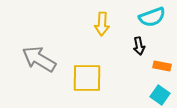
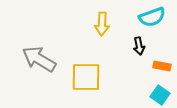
yellow square: moved 1 px left, 1 px up
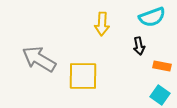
yellow square: moved 3 px left, 1 px up
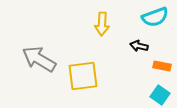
cyan semicircle: moved 3 px right
black arrow: rotated 114 degrees clockwise
yellow square: rotated 8 degrees counterclockwise
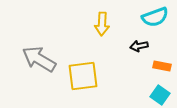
black arrow: rotated 24 degrees counterclockwise
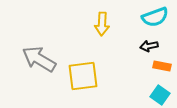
black arrow: moved 10 px right
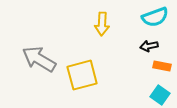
yellow square: moved 1 px left, 1 px up; rotated 8 degrees counterclockwise
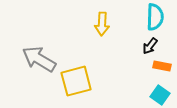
cyan semicircle: rotated 68 degrees counterclockwise
black arrow: moved 1 px right; rotated 42 degrees counterclockwise
yellow square: moved 6 px left, 6 px down
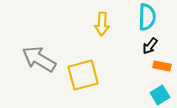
cyan semicircle: moved 8 px left
yellow square: moved 7 px right, 6 px up
cyan square: rotated 24 degrees clockwise
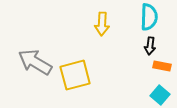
cyan semicircle: moved 2 px right
black arrow: rotated 30 degrees counterclockwise
gray arrow: moved 4 px left, 3 px down
yellow square: moved 8 px left
cyan square: rotated 18 degrees counterclockwise
